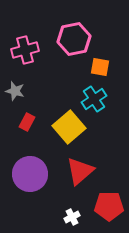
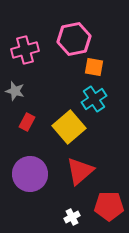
orange square: moved 6 px left
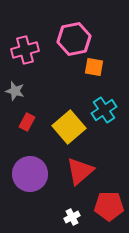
cyan cross: moved 10 px right, 11 px down
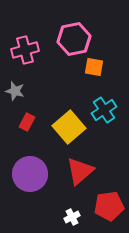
red pentagon: rotated 8 degrees counterclockwise
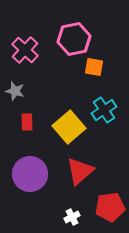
pink cross: rotated 32 degrees counterclockwise
red rectangle: rotated 30 degrees counterclockwise
red pentagon: moved 1 px right, 1 px down
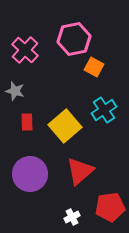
orange square: rotated 18 degrees clockwise
yellow square: moved 4 px left, 1 px up
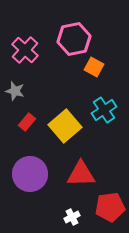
red rectangle: rotated 42 degrees clockwise
red triangle: moved 1 px right, 3 px down; rotated 40 degrees clockwise
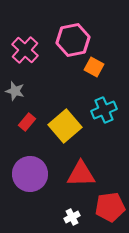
pink hexagon: moved 1 px left, 1 px down
cyan cross: rotated 10 degrees clockwise
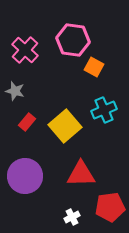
pink hexagon: rotated 20 degrees clockwise
purple circle: moved 5 px left, 2 px down
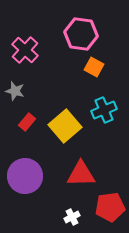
pink hexagon: moved 8 px right, 6 px up
